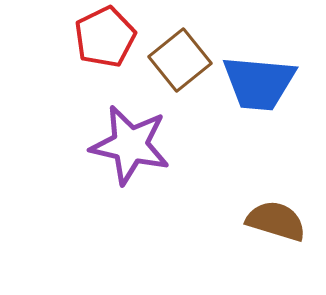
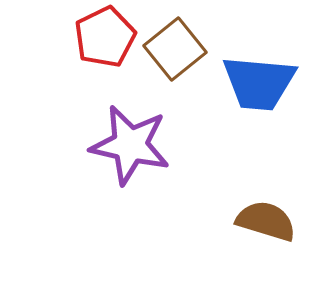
brown square: moved 5 px left, 11 px up
brown semicircle: moved 10 px left
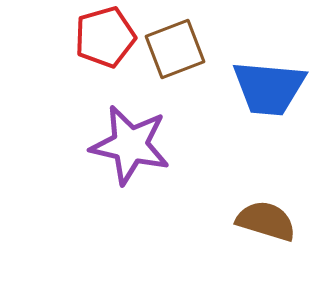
red pentagon: rotated 10 degrees clockwise
brown square: rotated 18 degrees clockwise
blue trapezoid: moved 10 px right, 5 px down
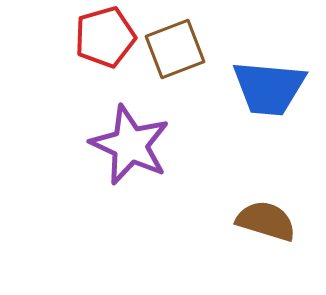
purple star: rotated 12 degrees clockwise
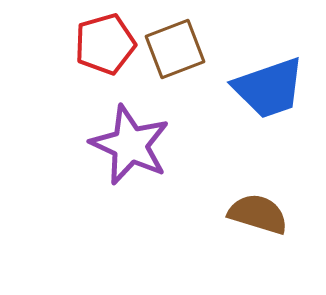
red pentagon: moved 7 px down
blue trapezoid: rotated 24 degrees counterclockwise
brown semicircle: moved 8 px left, 7 px up
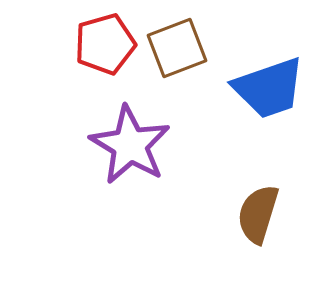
brown square: moved 2 px right, 1 px up
purple star: rotated 6 degrees clockwise
brown semicircle: rotated 90 degrees counterclockwise
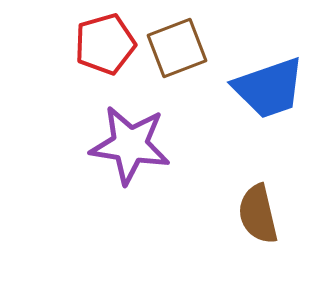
purple star: rotated 22 degrees counterclockwise
brown semicircle: rotated 30 degrees counterclockwise
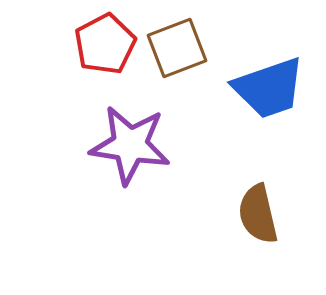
red pentagon: rotated 12 degrees counterclockwise
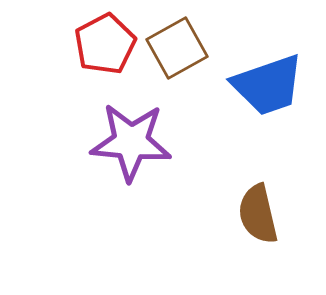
brown square: rotated 8 degrees counterclockwise
blue trapezoid: moved 1 px left, 3 px up
purple star: moved 1 px right, 3 px up; rotated 4 degrees counterclockwise
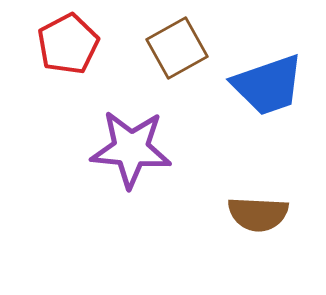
red pentagon: moved 37 px left
purple star: moved 7 px down
brown semicircle: rotated 74 degrees counterclockwise
